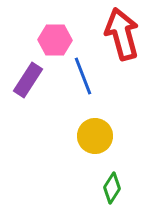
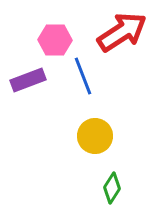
red arrow: moved 2 px up; rotated 72 degrees clockwise
purple rectangle: rotated 36 degrees clockwise
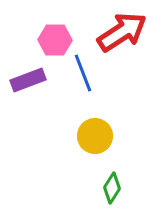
blue line: moved 3 px up
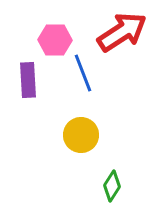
purple rectangle: rotated 72 degrees counterclockwise
yellow circle: moved 14 px left, 1 px up
green diamond: moved 2 px up
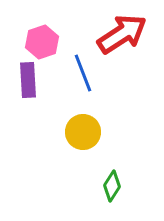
red arrow: moved 2 px down
pink hexagon: moved 13 px left, 2 px down; rotated 20 degrees counterclockwise
yellow circle: moved 2 px right, 3 px up
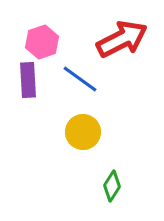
red arrow: moved 5 px down; rotated 6 degrees clockwise
blue line: moved 3 px left, 6 px down; rotated 33 degrees counterclockwise
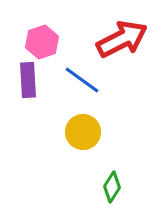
blue line: moved 2 px right, 1 px down
green diamond: moved 1 px down
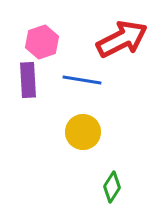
blue line: rotated 27 degrees counterclockwise
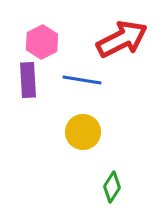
pink hexagon: rotated 8 degrees counterclockwise
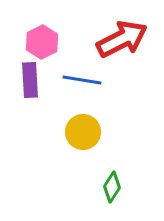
purple rectangle: moved 2 px right
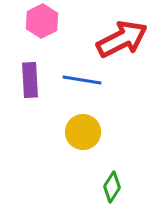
pink hexagon: moved 21 px up
